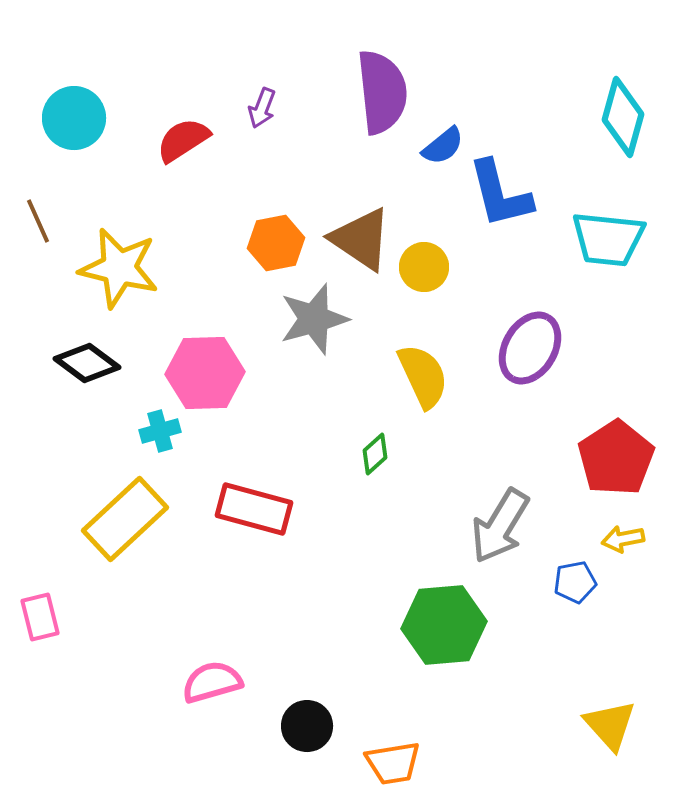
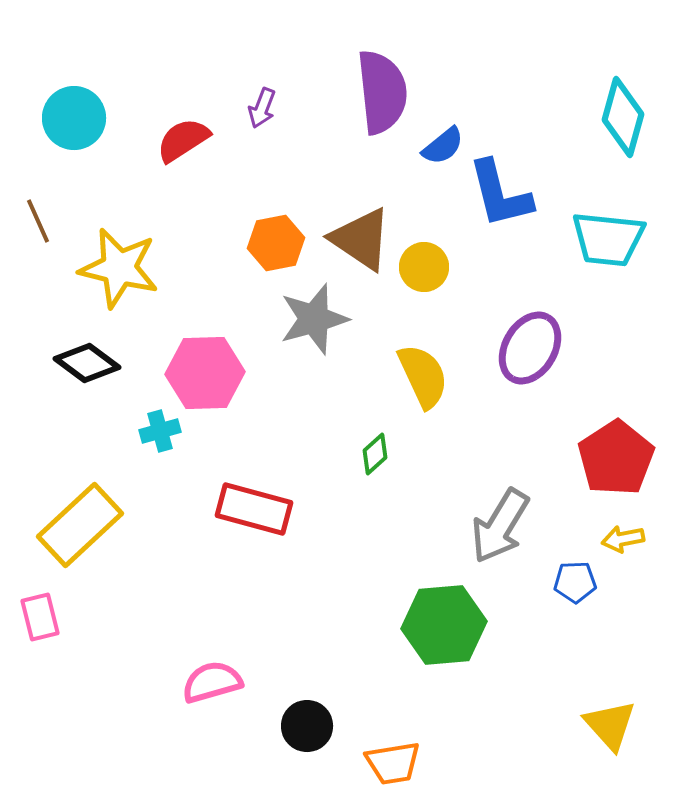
yellow rectangle: moved 45 px left, 6 px down
blue pentagon: rotated 9 degrees clockwise
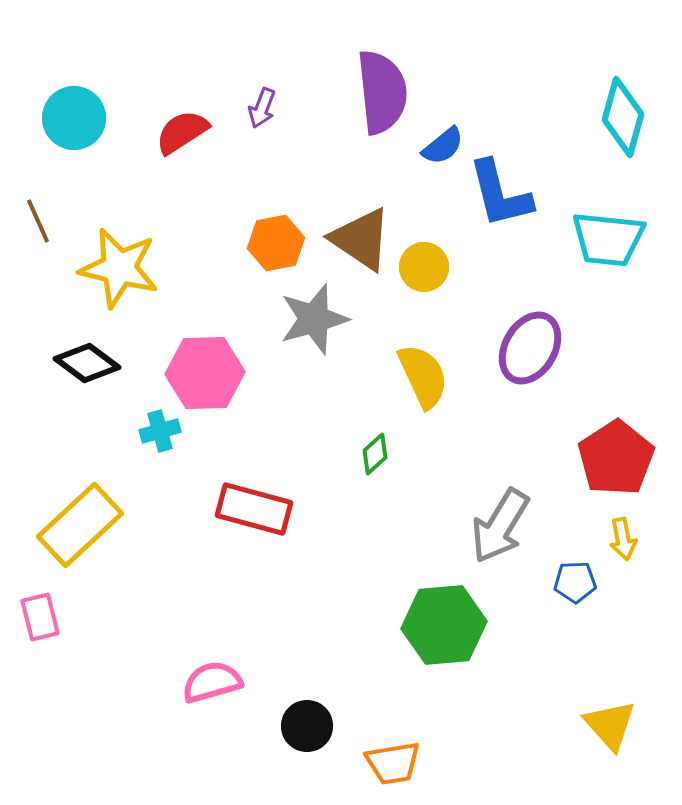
red semicircle: moved 1 px left, 8 px up
yellow arrow: rotated 90 degrees counterclockwise
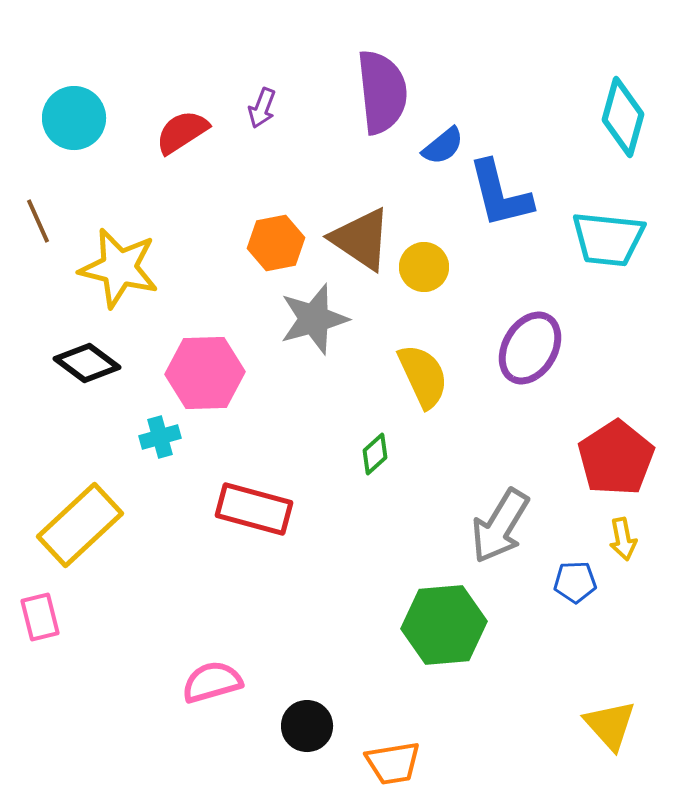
cyan cross: moved 6 px down
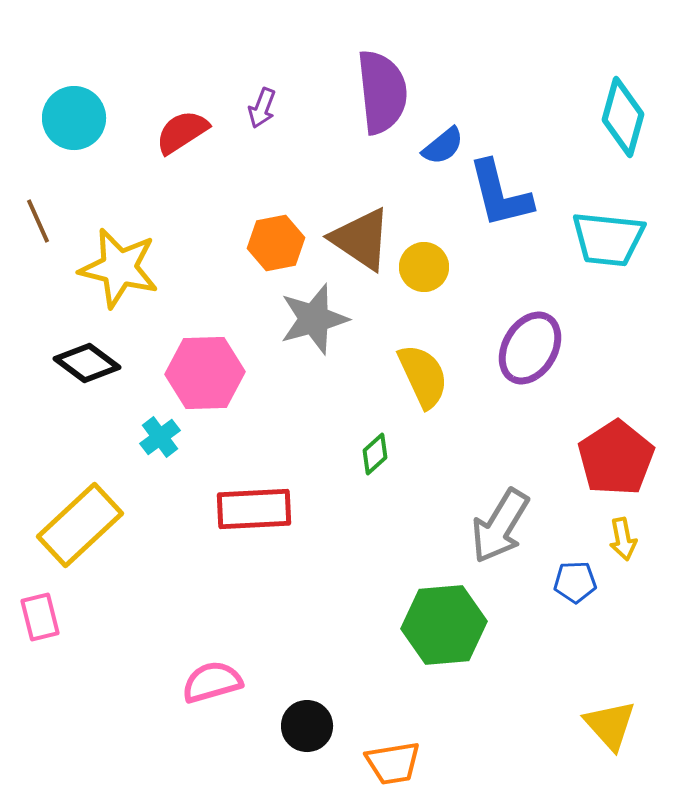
cyan cross: rotated 21 degrees counterclockwise
red rectangle: rotated 18 degrees counterclockwise
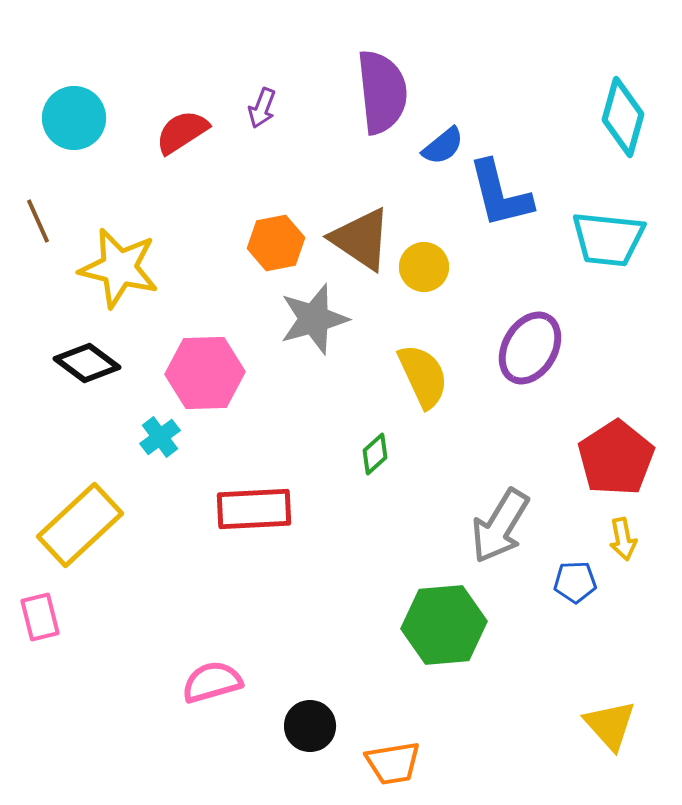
black circle: moved 3 px right
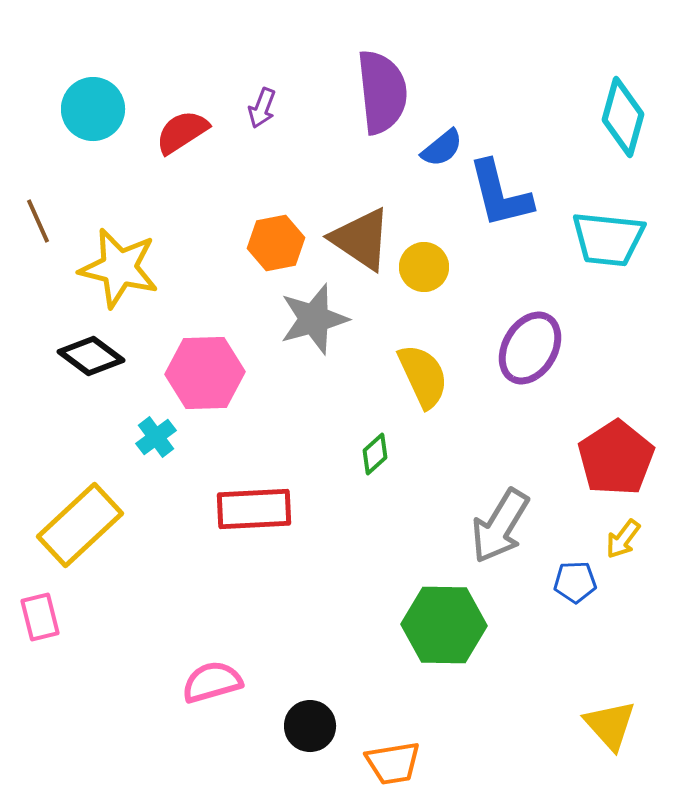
cyan circle: moved 19 px right, 9 px up
blue semicircle: moved 1 px left, 2 px down
black diamond: moved 4 px right, 7 px up
cyan cross: moved 4 px left
yellow arrow: rotated 48 degrees clockwise
green hexagon: rotated 6 degrees clockwise
